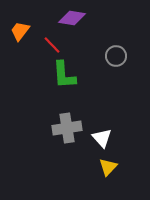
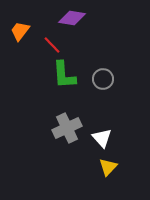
gray circle: moved 13 px left, 23 px down
gray cross: rotated 16 degrees counterclockwise
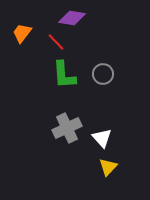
orange trapezoid: moved 2 px right, 2 px down
red line: moved 4 px right, 3 px up
gray circle: moved 5 px up
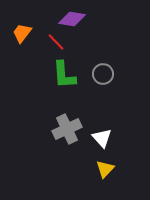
purple diamond: moved 1 px down
gray cross: moved 1 px down
yellow triangle: moved 3 px left, 2 px down
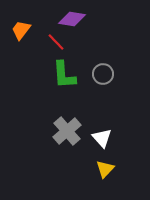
orange trapezoid: moved 1 px left, 3 px up
gray cross: moved 2 px down; rotated 16 degrees counterclockwise
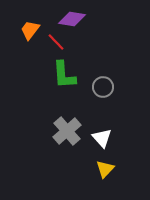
orange trapezoid: moved 9 px right
gray circle: moved 13 px down
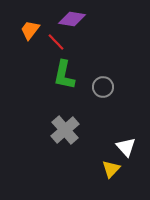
green L-shape: rotated 16 degrees clockwise
gray cross: moved 2 px left, 1 px up
white triangle: moved 24 px right, 9 px down
yellow triangle: moved 6 px right
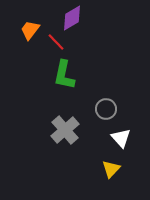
purple diamond: moved 1 px up; rotated 40 degrees counterclockwise
gray circle: moved 3 px right, 22 px down
white triangle: moved 5 px left, 9 px up
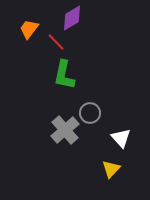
orange trapezoid: moved 1 px left, 1 px up
gray circle: moved 16 px left, 4 px down
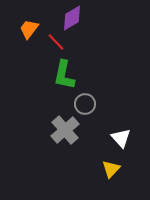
gray circle: moved 5 px left, 9 px up
